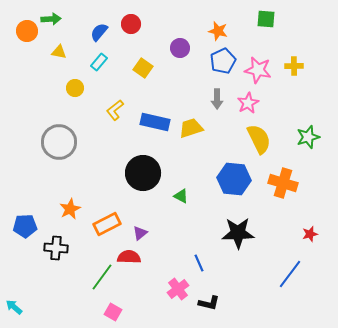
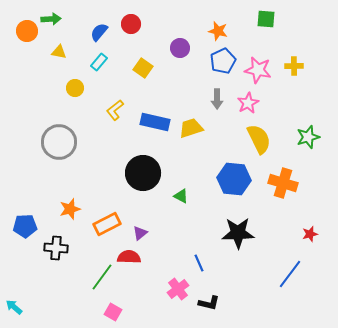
orange star at (70, 209): rotated 10 degrees clockwise
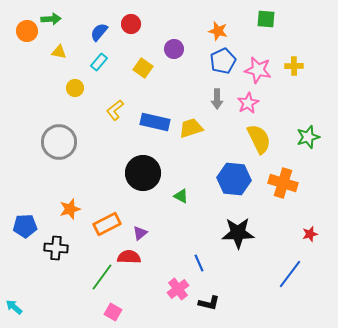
purple circle at (180, 48): moved 6 px left, 1 px down
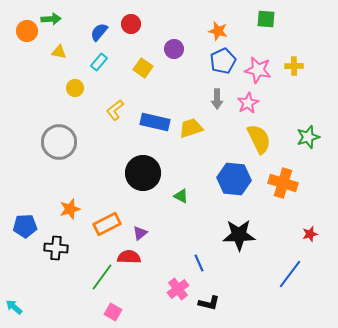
black star at (238, 233): moved 1 px right, 2 px down
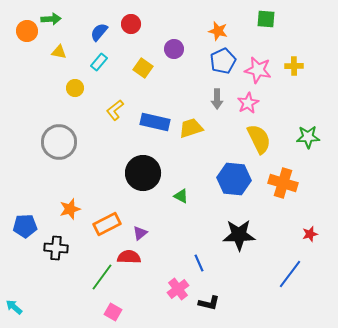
green star at (308, 137): rotated 15 degrees clockwise
